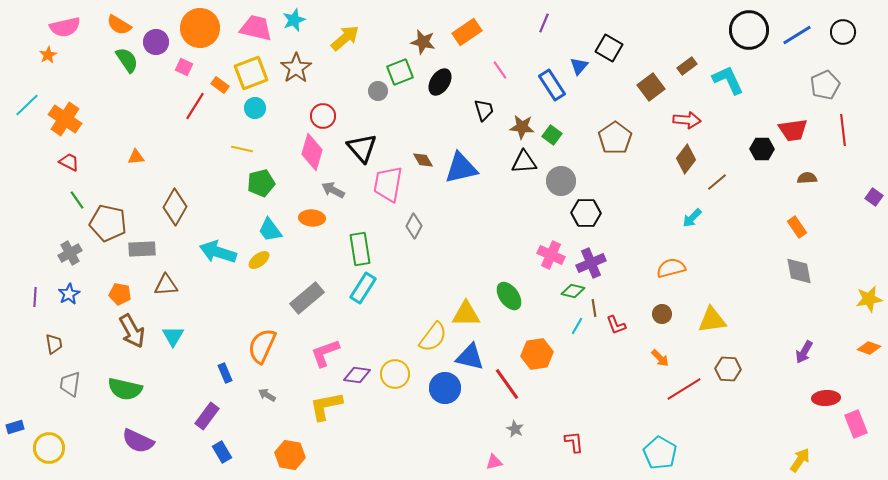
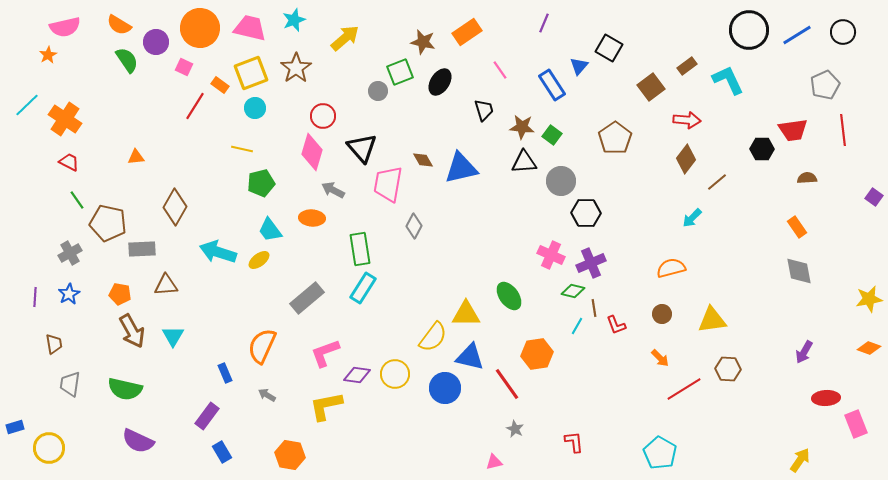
pink trapezoid at (256, 28): moved 6 px left
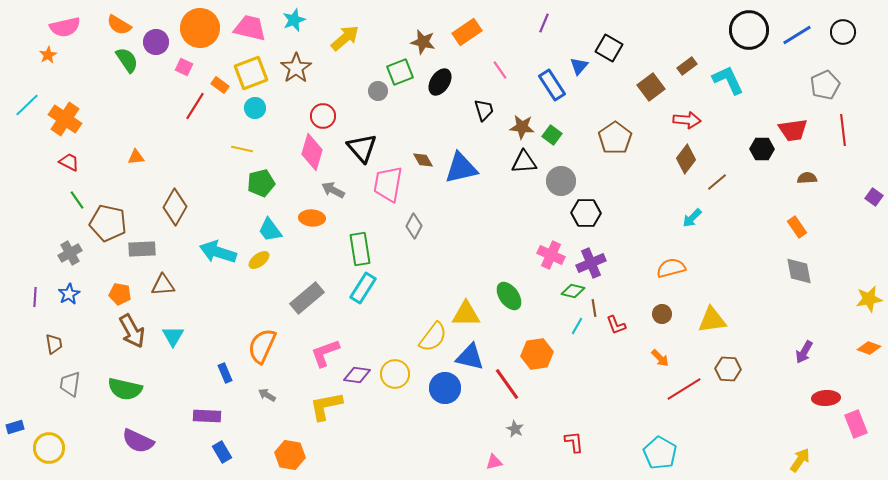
brown triangle at (166, 285): moved 3 px left
purple rectangle at (207, 416): rotated 56 degrees clockwise
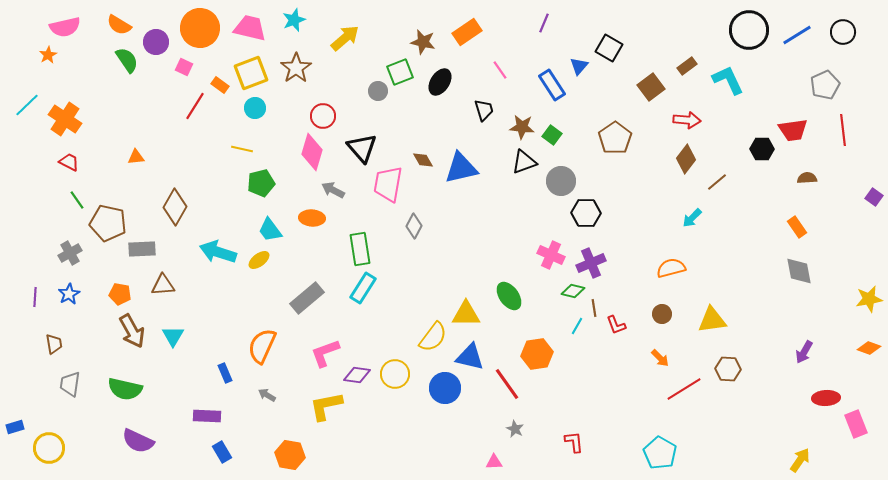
black triangle at (524, 162): rotated 16 degrees counterclockwise
pink triangle at (494, 462): rotated 12 degrees clockwise
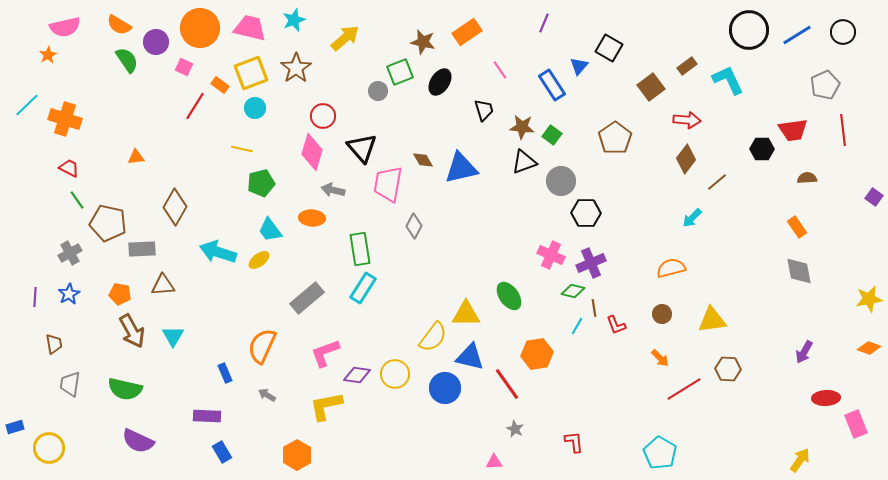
orange cross at (65, 119): rotated 16 degrees counterclockwise
red trapezoid at (69, 162): moved 6 px down
gray arrow at (333, 190): rotated 15 degrees counterclockwise
orange hexagon at (290, 455): moved 7 px right; rotated 20 degrees clockwise
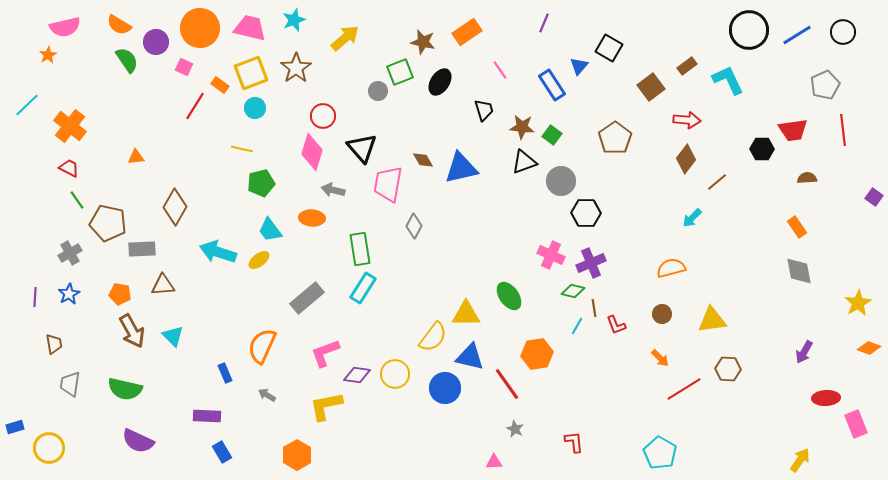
orange cross at (65, 119): moved 5 px right, 7 px down; rotated 20 degrees clockwise
yellow star at (869, 299): moved 11 px left, 4 px down; rotated 20 degrees counterclockwise
cyan triangle at (173, 336): rotated 15 degrees counterclockwise
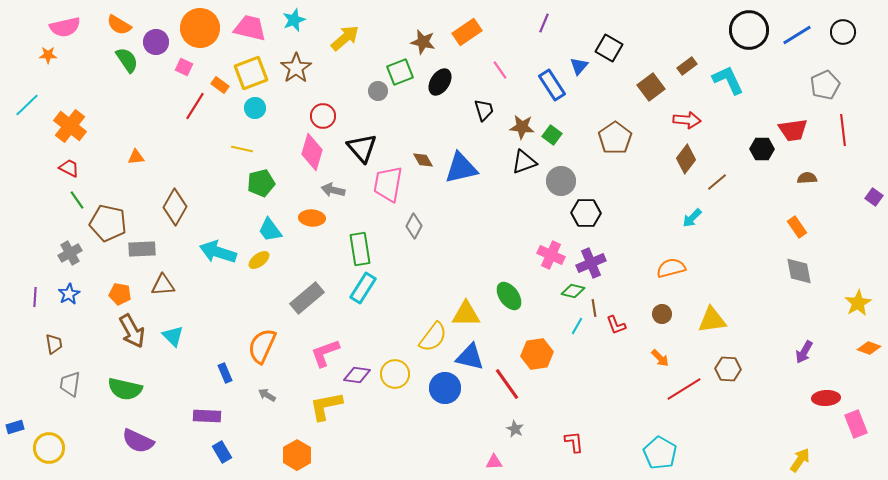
orange star at (48, 55): rotated 30 degrees clockwise
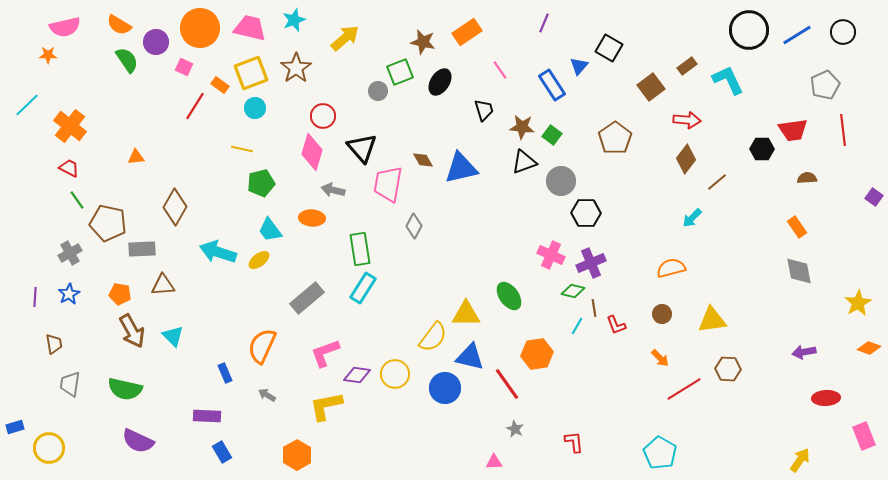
purple arrow at (804, 352): rotated 50 degrees clockwise
pink rectangle at (856, 424): moved 8 px right, 12 px down
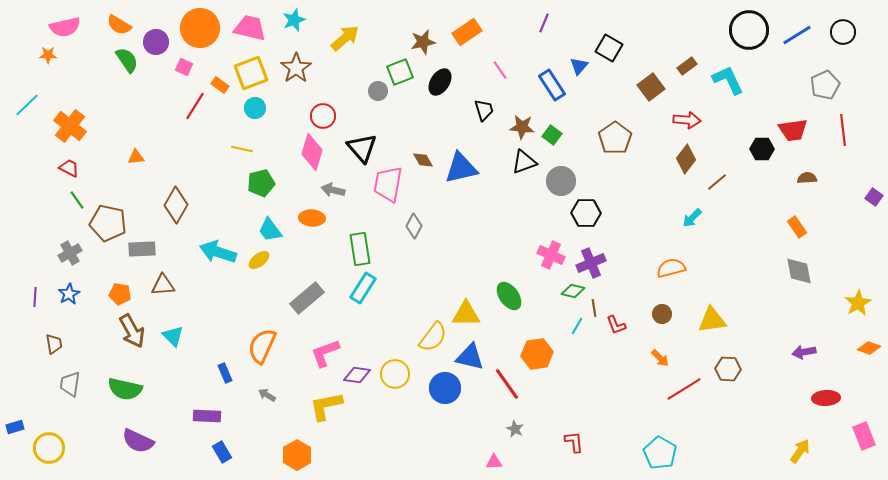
brown star at (423, 42): rotated 25 degrees counterclockwise
brown diamond at (175, 207): moved 1 px right, 2 px up
yellow arrow at (800, 460): moved 9 px up
